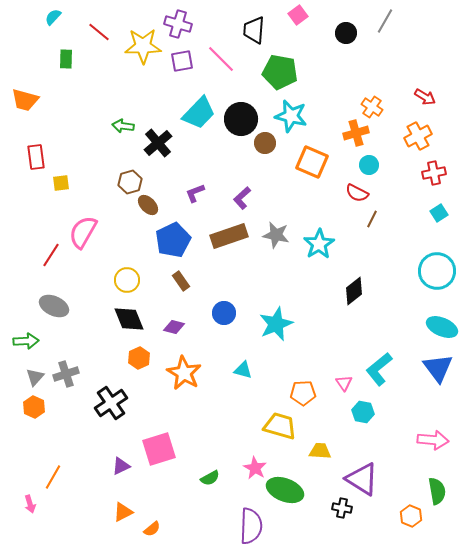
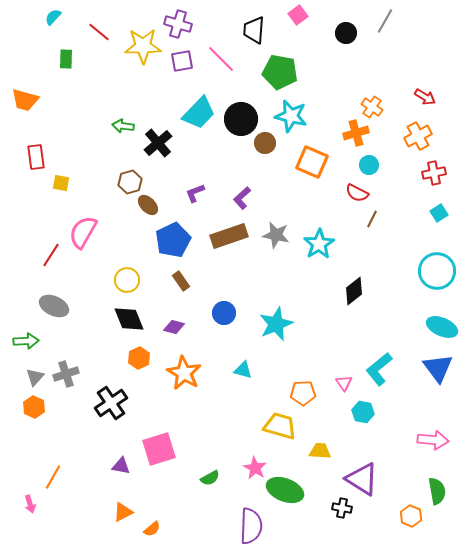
yellow square at (61, 183): rotated 18 degrees clockwise
purple triangle at (121, 466): rotated 36 degrees clockwise
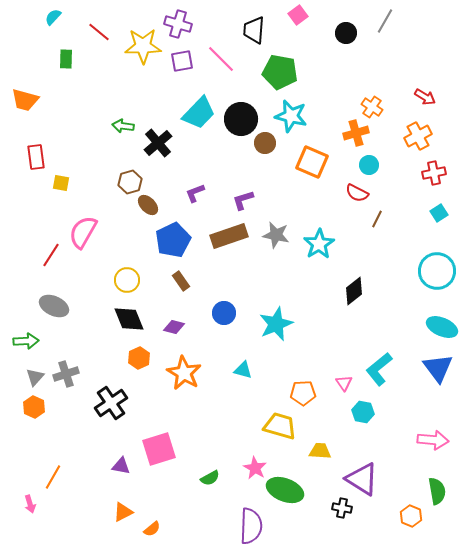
purple L-shape at (242, 198): moved 1 px right, 2 px down; rotated 25 degrees clockwise
brown line at (372, 219): moved 5 px right
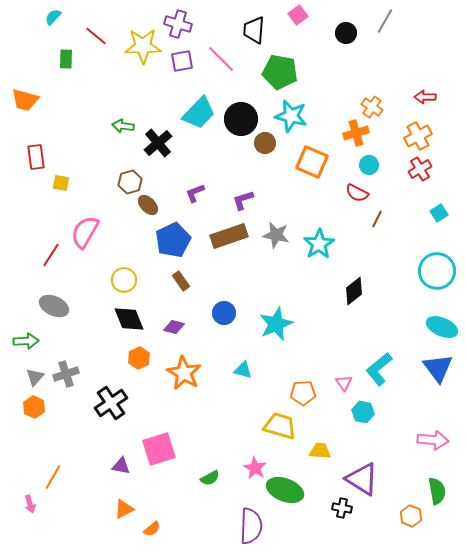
red line at (99, 32): moved 3 px left, 4 px down
red arrow at (425, 97): rotated 150 degrees clockwise
red cross at (434, 173): moved 14 px left, 4 px up; rotated 20 degrees counterclockwise
pink semicircle at (83, 232): moved 2 px right
yellow circle at (127, 280): moved 3 px left
orange triangle at (123, 512): moved 1 px right, 3 px up
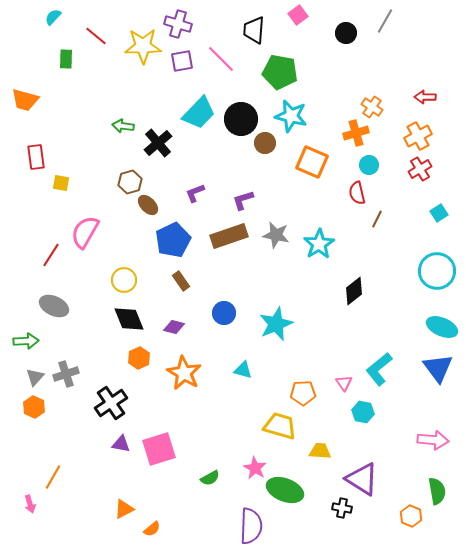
red semicircle at (357, 193): rotated 50 degrees clockwise
purple triangle at (121, 466): moved 22 px up
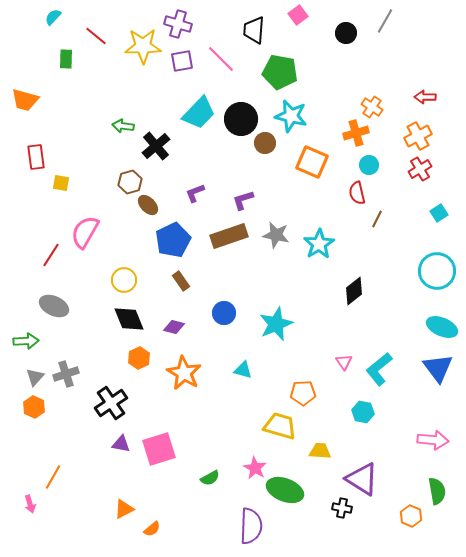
black cross at (158, 143): moved 2 px left, 3 px down
pink triangle at (344, 383): moved 21 px up
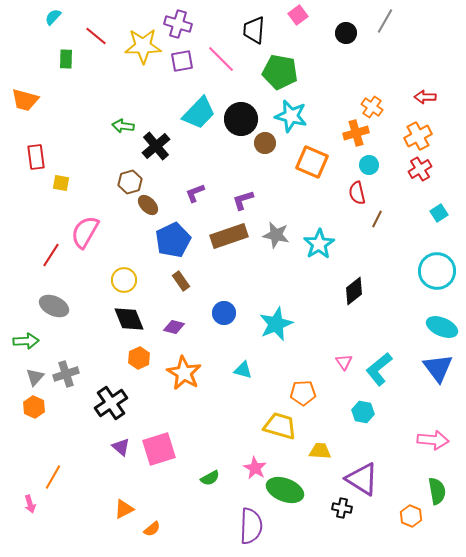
purple triangle at (121, 444): moved 3 px down; rotated 30 degrees clockwise
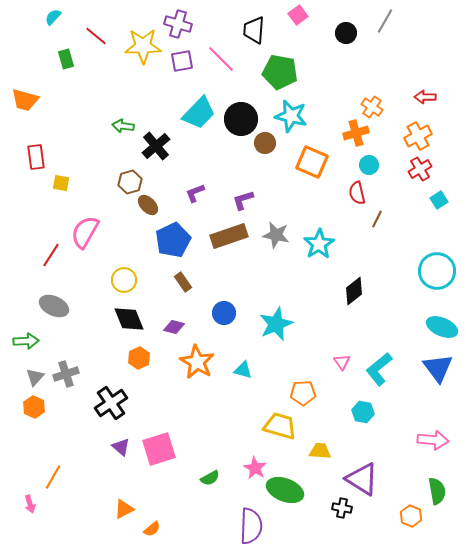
green rectangle at (66, 59): rotated 18 degrees counterclockwise
cyan square at (439, 213): moved 13 px up
brown rectangle at (181, 281): moved 2 px right, 1 px down
pink triangle at (344, 362): moved 2 px left
orange star at (184, 373): moved 13 px right, 11 px up
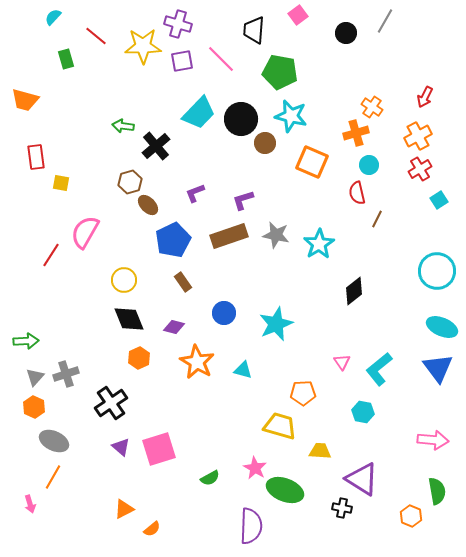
red arrow at (425, 97): rotated 65 degrees counterclockwise
gray ellipse at (54, 306): moved 135 px down
